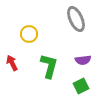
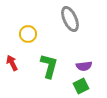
gray ellipse: moved 6 px left
yellow circle: moved 1 px left
purple semicircle: moved 1 px right, 6 px down
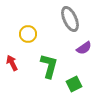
purple semicircle: moved 18 px up; rotated 28 degrees counterclockwise
green square: moved 7 px left, 2 px up
